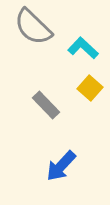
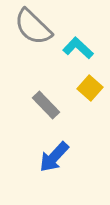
cyan L-shape: moved 5 px left
blue arrow: moved 7 px left, 9 px up
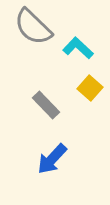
blue arrow: moved 2 px left, 2 px down
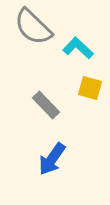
yellow square: rotated 25 degrees counterclockwise
blue arrow: rotated 8 degrees counterclockwise
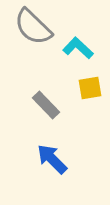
yellow square: rotated 25 degrees counterclockwise
blue arrow: rotated 100 degrees clockwise
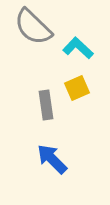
yellow square: moved 13 px left; rotated 15 degrees counterclockwise
gray rectangle: rotated 36 degrees clockwise
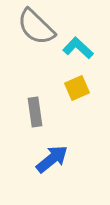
gray semicircle: moved 3 px right
gray rectangle: moved 11 px left, 7 px down
blue arrow: rotated 96 degrees clockwise
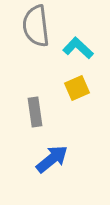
gray semicircle: moved 1 px up; rotated 39 degrees clockwise
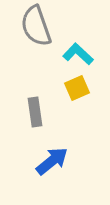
gray semicircle: rotated 12 degrees counterclockwise
cyan L-shape: moved 6 px down
blue arrow: moved 2 px down
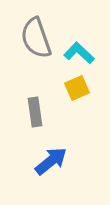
gray semicircle: moved 12 px down
cyan L-shape: moved 1 px right, 1 px up
blue arrow: moved 1 px left
